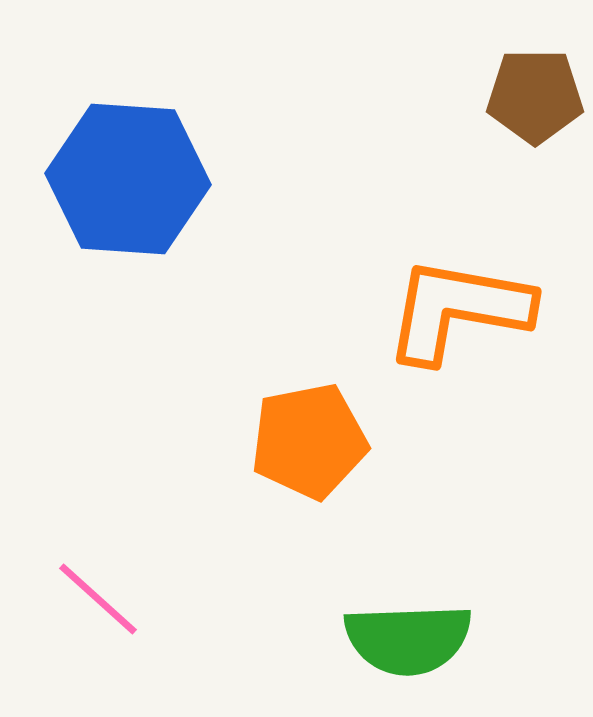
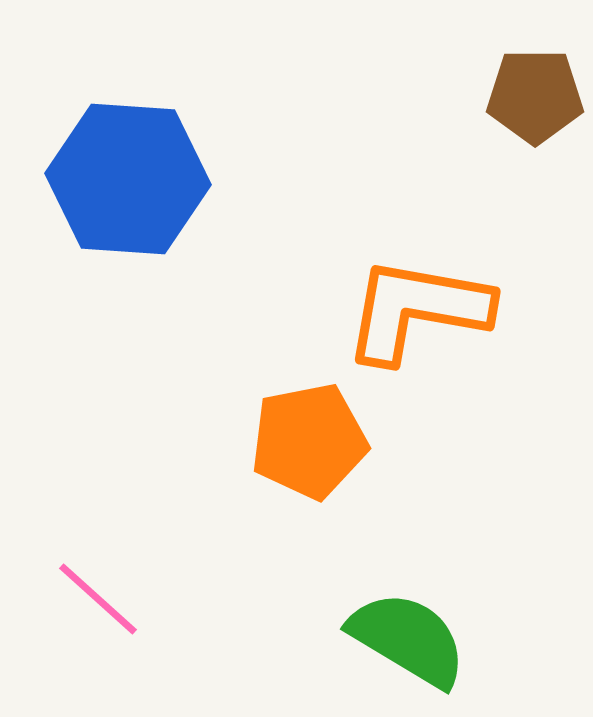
orange L-shape: moved 41 px left
green semicircle: rotated 147 degrees counterclockwise
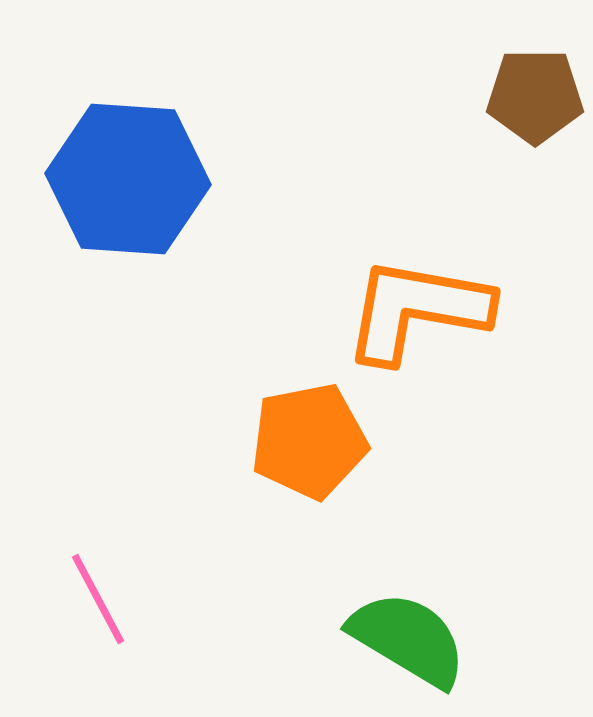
pink line: rotated 20 degrees clockwise
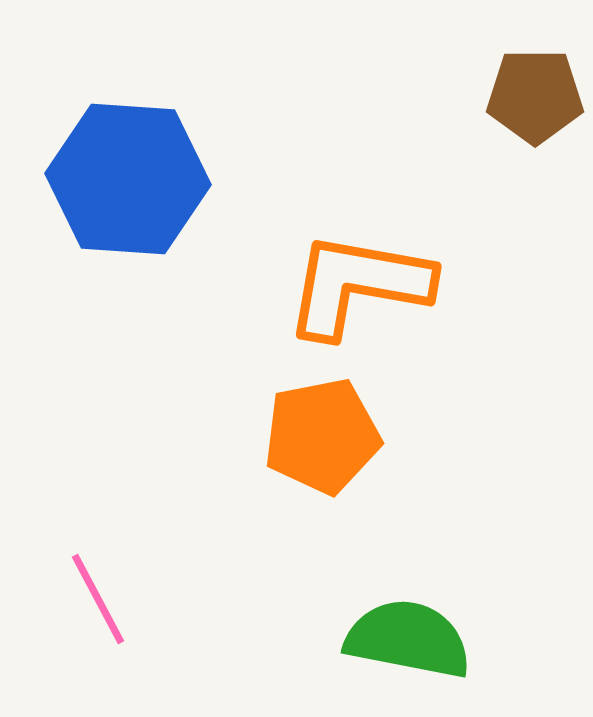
orange L-shape: moved 59 px left, 25 px up
orange pentagon: moved 13 px right, 5 px up
green semicircle: rotated 20 degrees counterclockwise
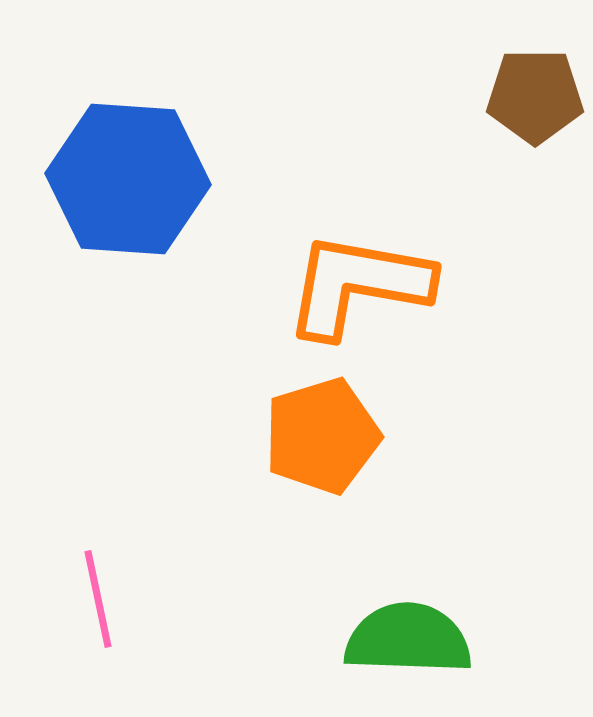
orange pentagon: rotated 6 degrees counterclockwise
pink line: rotated 16 degrees clockwise
green semicircle: rotated 9 degrees counterclockwise
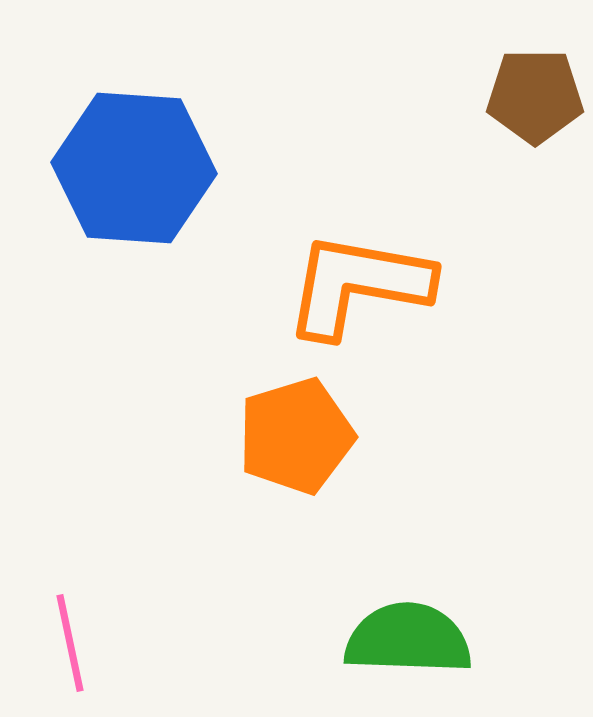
blue hexagon: moved 6 px right, 11 px up
orange pentagon: moved 26 px left
pink line: moved 28 px left, 44 px down
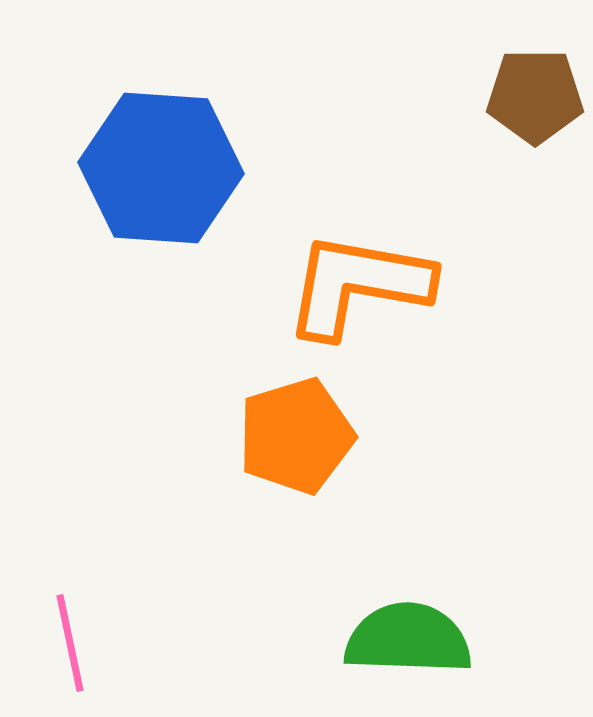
blue hexagon: moved 27 px right
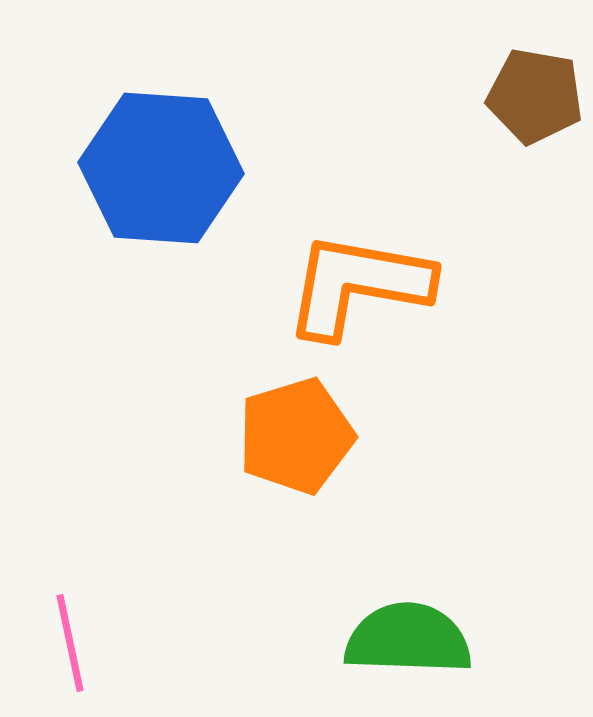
brown pentagon: rotated 10 degrees clockwise
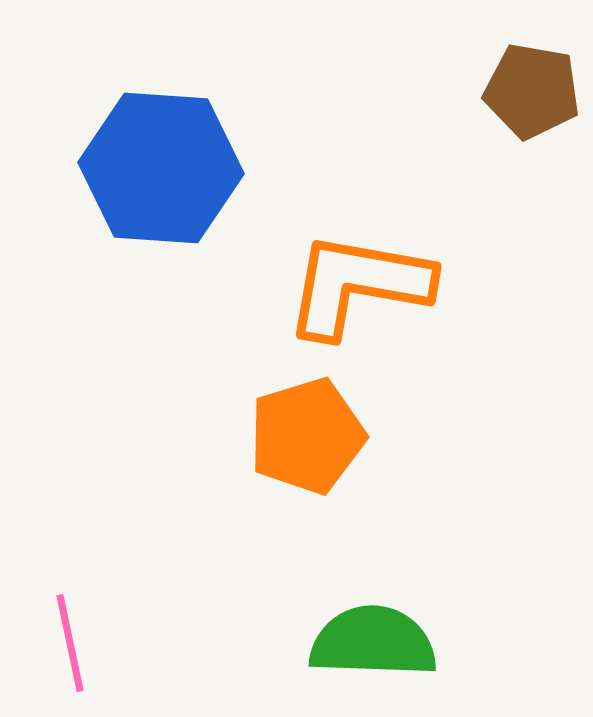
brown pentagon: moved 3 px left, 5 px up
orange pentagon: moved 11 px right
green semicircle: moved 35 px left, 3 px down
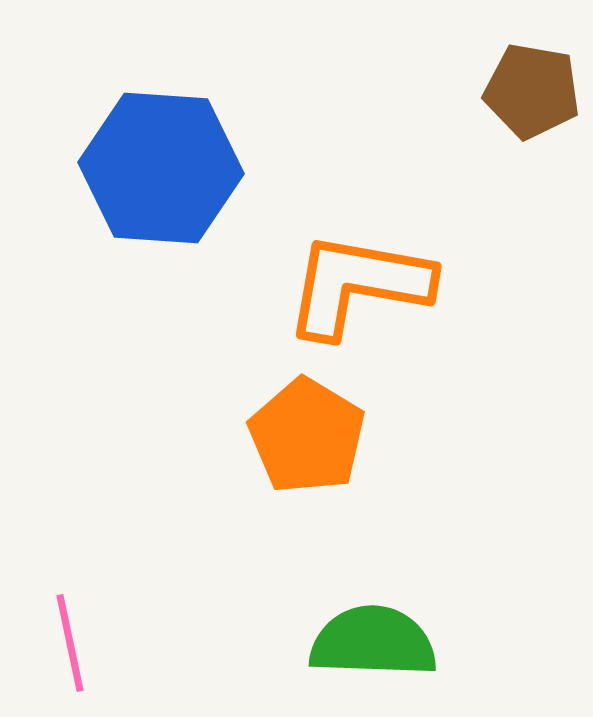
orange pentagon: rotated 24 degrees counterclockwise
